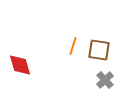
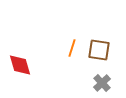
orange line: moved 1 px left, 2 px down
gray cross: moved 3 px left, 3 px down
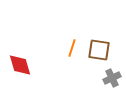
gray cross: moved 10 px right, 5 px up; rotated 18 degrees clockwise
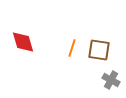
red diamond: moved 3 px right, 23 px up
gray cross: moved 1 px left, 2 px down; rotated 36 degrees counterclockwise
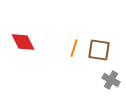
red diamond: rotated 10 degrees counterclockwise
orange line: moved 2 px right
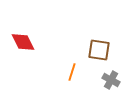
orange line: moved 2 px left, 24 px down
